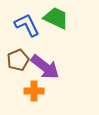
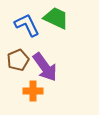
purple arrow: rotated 16 degrees clockwise
orange cross: moved 1 px left
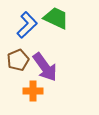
blue L-shape: rotated 72 degrees clockwise
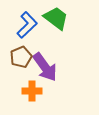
green trapezoid: rotated 12 degrees clockwise
brown pentagon: moved 3 px right, 3 px up
orange cross: moved 1 px left
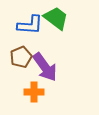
blue L-shape: moved 3 px right; rotated 48 degrees clockwise
orange cross: moved 2 px right, 1 px down
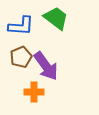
blue L-shape: moved 9 px left, 1 px down
purple arrow: moved 1 px right, 1 px up
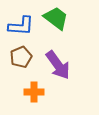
purple arrow: moved 12 px right, 1 px up
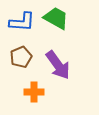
green trapezoid: rotated 8 degrees counterclockwise
blue L-shape: moved 1 px right, 4 px up
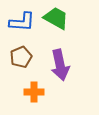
purple arrow: moved 2 px right; rotated 24 degrees clockwise
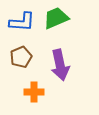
green trapezoid: rotated 52 degrees counterclockwise
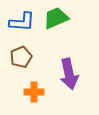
purple arrow: moved 9 px right, 9 px down
